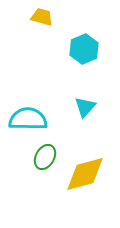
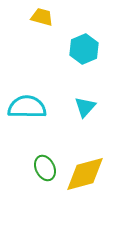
cyan semicircle: moved 1 px left, 12 px up
green ellipse: moved 11 px down; rotated 55 degrees counterclockwise
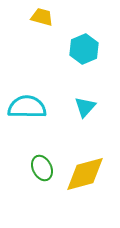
green ellipse: moved 3 px left
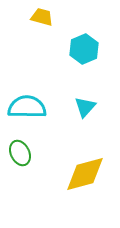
green ellipse: moved 22 px left, 15 px up
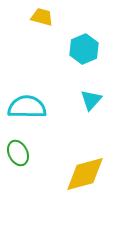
cyan triangle: moved 6 px right, 7 px up
green ellipse: moved 2 px left
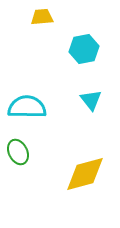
yellow trapezoid: rotated 20 degrees counterclockwise
cyan hexagon: rotated 12 degrees clockwise
cyan triangle: rotated 20 degrees counterclockwise
green ellipse: moved 1 px up
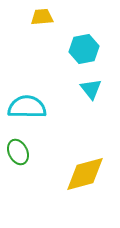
cyan triangle: moved 11 px up
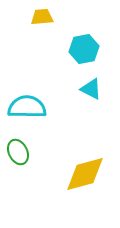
cyan triangle: rotated 25 degrees counterclockwise
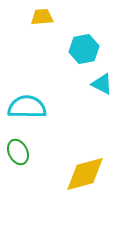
cyan triangle: moved 11 px right, 5 px up
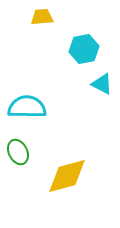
yellow diamond: moved 18 px left, 2 px down
